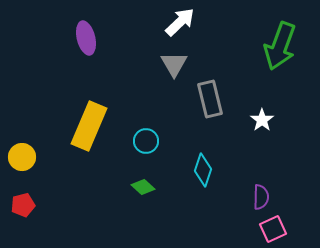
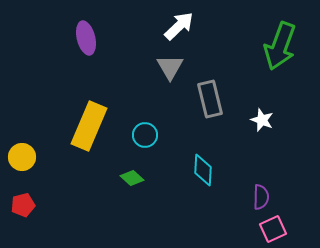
white arrow: moved 1 px left, 4 px down
gray triangle: moved 4 px left, 3 px down
white star: rotated 15 degrees counterclockwise
cyan circle: moved 1 px left, 6 px up
cyan diamond: rotated 16 degrees counterclockwise
green diamond: moved 11 px left, 9 px up
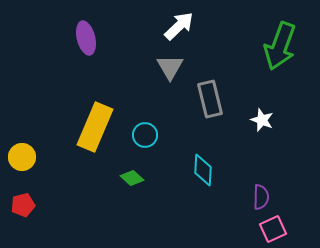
yellow rectangle: moved 6 px right, 1 px down
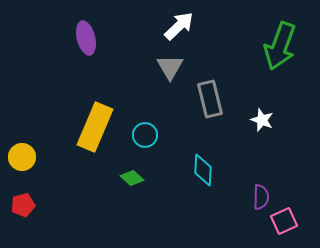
pink square: moved 11 px right, 8 px up
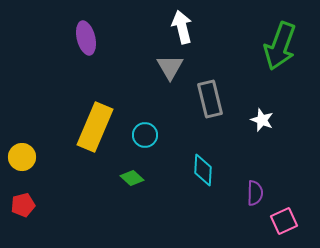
white arrow: moved 3 px right, 1 px down; rotated 60 degrees counterclockwise
purple semicircle: moved 6 px left, 4 px up
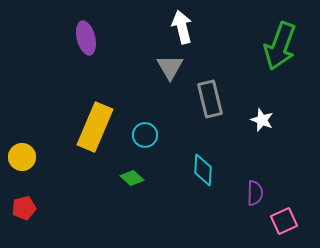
red pentagon: moved 1 px right, 3 px down
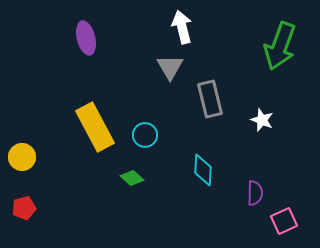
yellow rectangle: rotated 51 degrees counterclockwise
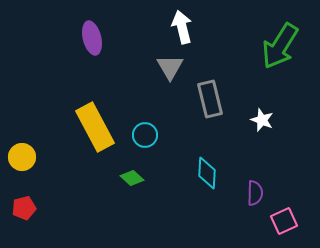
purple ellipse: moved 6 px right
green arrow: rotated 12 degrees clockwise
cyan diamond: moved 4 px right, 3 px down
